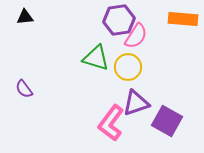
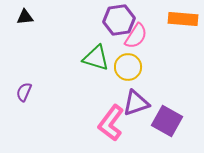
purple semicircle: moved 3 px down; rotated 60 degrees clockwise
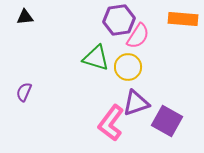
pink semicircle: moved 2 px right
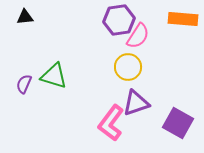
green triangle: moved 42 px left, 18 px down
purple semicircle: moved 8 px up
purple square: moved 11 px right, 2 px down
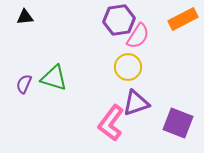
orange rectangle: rotated 32 degrees counterclockwise
green triangle: moved 2 px down
purple square: rotated 8 degrees counterclockwise
